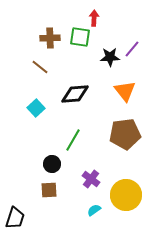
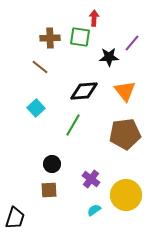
purple line: moved 6 px up
black star: moved 1 px left
black diamond: moved 9 px right, 3 px up
green line: moved 15 px up
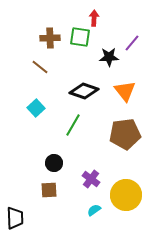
black diamond: rotated 24 degrees clockwise
black circle: moved 2 px right, 1 px up
black trapezoid: rotated 20 degrees counterclockwise
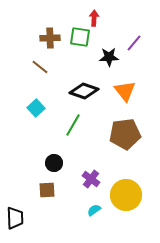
purple line: moved 2 px right
brown square: moved 2 px left
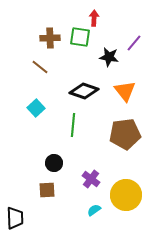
black star: rotated 12 degrees clockwise
green line: rotated 25 degrees counterclockwise
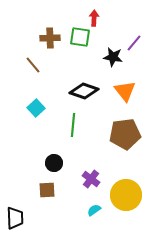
black star: moved 4 px right
brown line: moved 7 px left, 2 px up; rotated 12 degrees clockwise
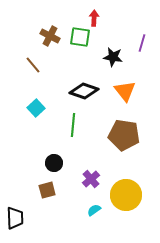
brown cross: moved 2 px up; rotated 30 degrees clockwise
purple line: moved 8 px right; rotated 24 degrees counterclockwise
brown pentagon: moved 1 px left, 1 px down; rotated 16 degrees clockwise
purple cross: rotated 12 degrees clockwise
brown square: rotated 12 degrees counterclockwise
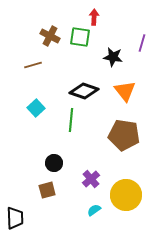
red arrow: moved 1 px up
brown line: rotated 66 degrees counterclockwise
green line: moved 2 px left, 5 px up
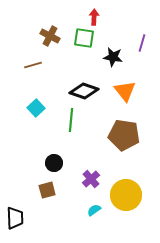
green square: moved 4 px right, 1 px down
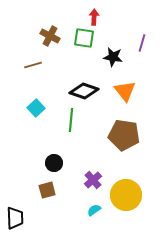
purple cross: moved 2 px right, 1 px down
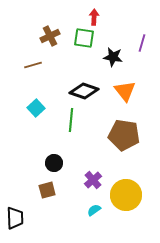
brown cross: rotated 36 degrees clockwise
